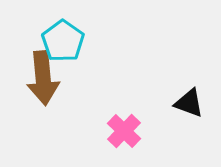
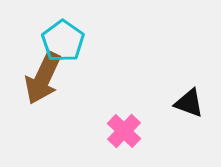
brown arrow: rotated 30 degrees clockwise
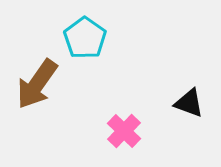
cyan pentagon: moved 22 px right, 3 px up
brown arrow: moved 6 px left, 6 px down; rotated 10 degrees clockwise
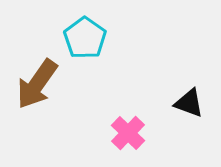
pink cross: moved 4 px right, 2 px down
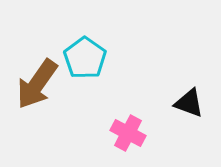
cyan pentagon: moved 20 px down
pink cross: rotated 16 degrees counterclockwise
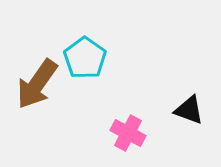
black triangle: moved 7 px down
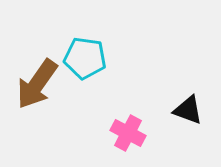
cyan pentagon: rotated 27 degrees counterclockwise
black triangle: moved 1 px left
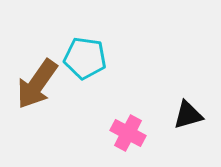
black triangle: moved 5 px down; rotated 36 degrees counterclockwise
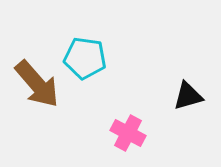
brown arrow: rotated 76 degrees counterclockwise
black triangle: moved 19 px up
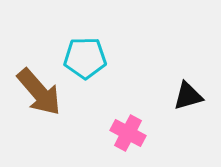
cyan pentagon: rotated 9 degrees counterclockwise
brown arrow: moved 2 px right, 8 px down
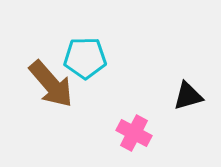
brown arrow: moved 12 px right, 8 px up
pink cross: moved 6 px right
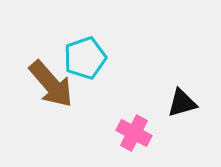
cyan pentagon: rotated 18 degrees counterclockwise
black triangle: moved 6 px left, 7 px down
